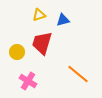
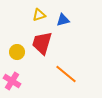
orange line: moved 12 px left
pink cross: moved 16 px left
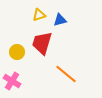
blue triangle: moved 3 px left
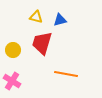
yellow triangle: moved 3 px left, 2 px down; rotated 32 degrees clockwise
yellow circle: moved 4 px left, 2 px up
orange line: rotated 30 degrees counterclockwise
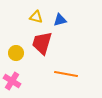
yellow circle: moved 3 px right, 3 px down
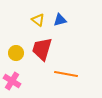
yellow triangle: moved 2 px right, 3 px down; rotated 24 degrees clockwise
red trapezoid: moved 6 px down
